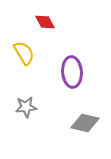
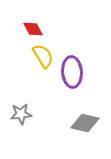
red diamond: moved 12 px left, 7 px down
yellow semicircle: moved 19 px right, 3 px down
gray star: moved 5 px left, 7 px down
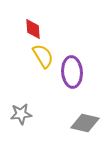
red diamond: rotated 25 degrees clockwise
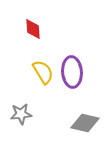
yellow semicircle: moved 16 px down
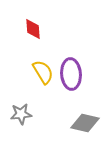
purple ellipse: moved 1 px left, 2 px down
